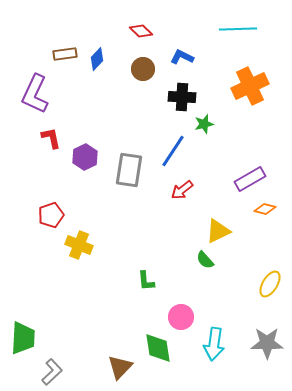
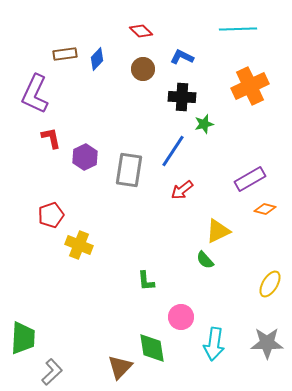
green diamond: moved 6 px left
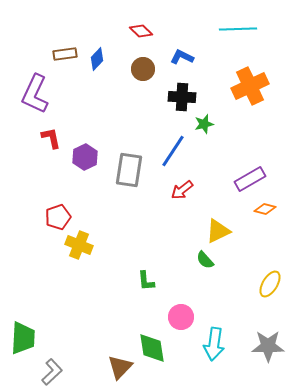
red pentagon: moved 7 px right, 2 px down
gray star: moved 1 px right, 3 px down
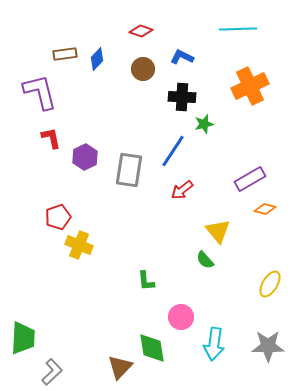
red diamond: rotated 25 degrees counterclockwise
purple L-shape: moved 5 px right, 2 px up; rotated 141 degrees clockwise
yellow triangle: rotated 44 degrees counterclockwise
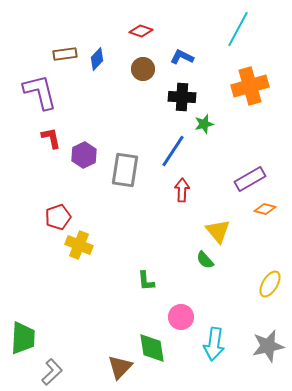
cyan line: rotated 60 degrees counterclockwise
orange cross: rotated 9 degrees clockwise
purple hexagon: moved 1 px left, 2 px up
gray rectangle: moved 4 px left
red arrow: rotated 130 degrees clockwise
gray star: rotated 12 degrees counterclockwise
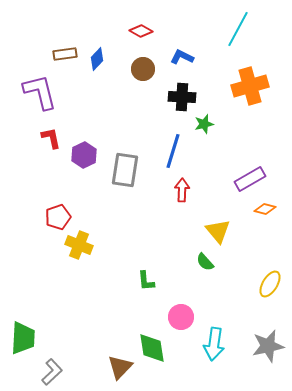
red diamond: rotated 10 degrees clockwise
blue line: rotated 16 degrees counterclockwise
green semicircle: moved 2 px down
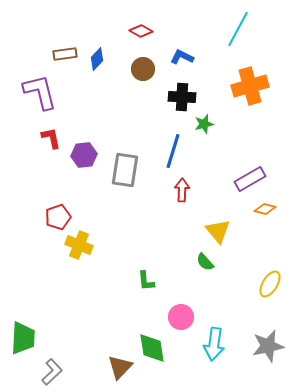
purple hexagon: rotated 20 degrees clockwise
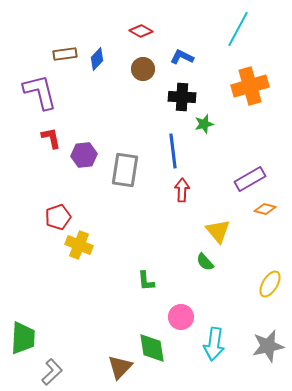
blue line: rotated 24 degrees counterclockwise
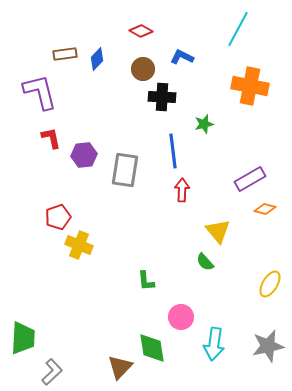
orange cross: rotated 27 degrees clockwise
black cross: moved 20 px left
